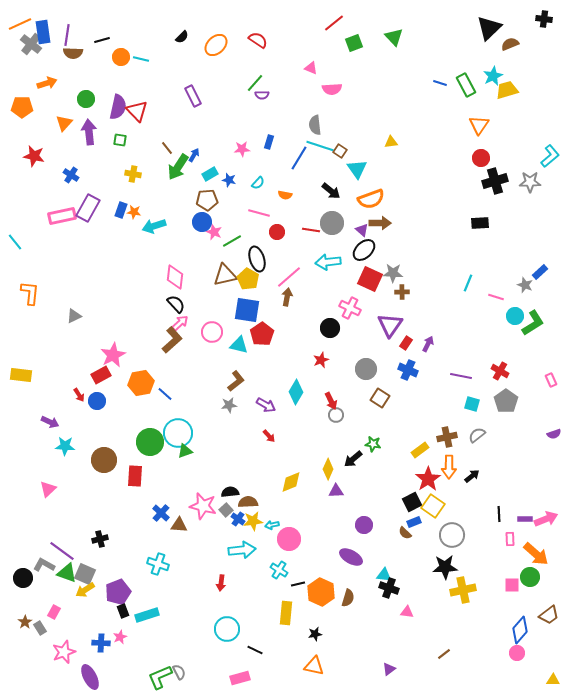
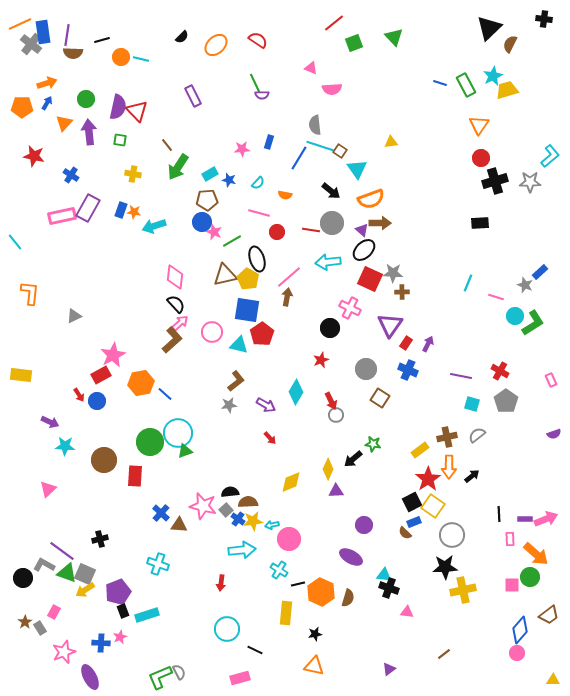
brown semicircle at (510, 44): rotated 42 degrees counterclockwise
green line at (255, 83): rotated 66 degrees counterclockwise
brown line at (167, 148): moved 3 px up
blue arrow at (194, 155): moved 147 px left, 52 px up
red arrow at (269, 436): moved 1 px right, 2 px down
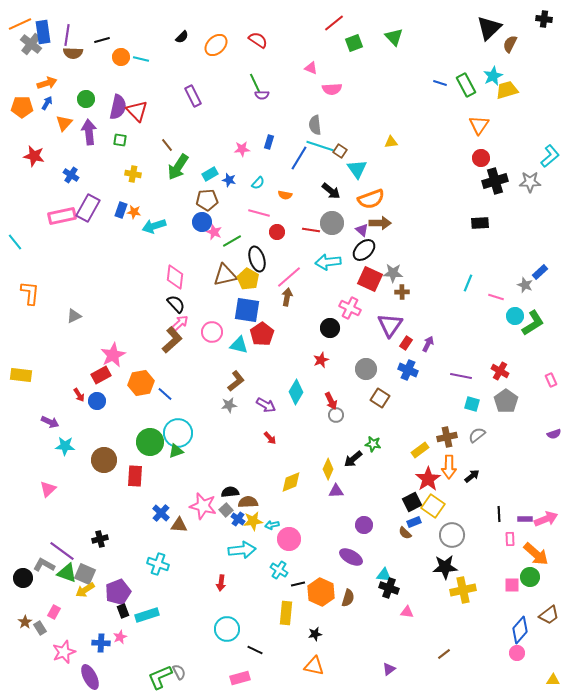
green triangle at (185, 451): moved 9 px left
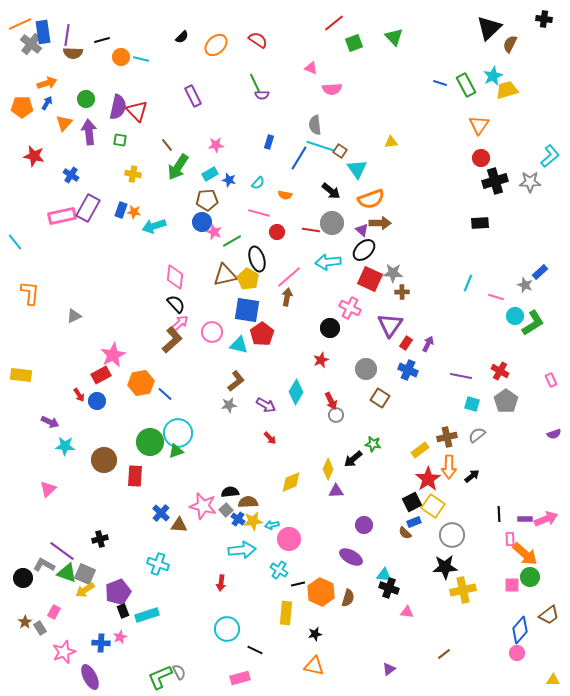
pink star at (242, 149): moved 26 px left, 4 px up
orange arrow at (536, 554): moved 11 px left
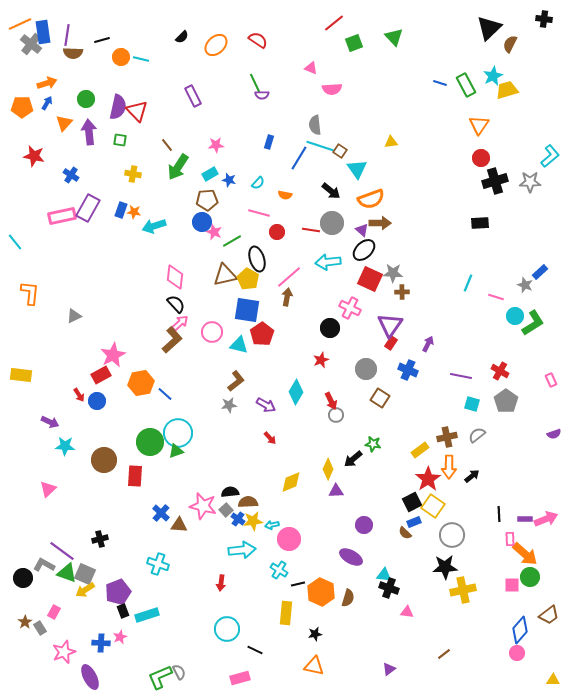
red rectangle at (406, 343): moved 15 px left
